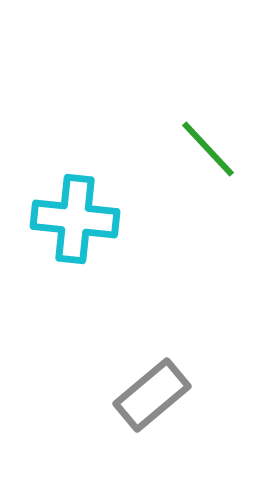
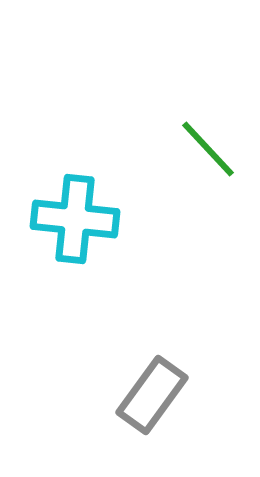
gray rectangle: rotated 14 degrees counterclockwise
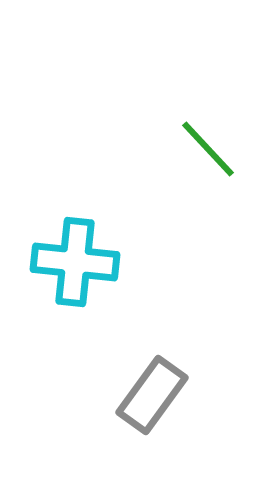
cyan cross: moved 43 px down
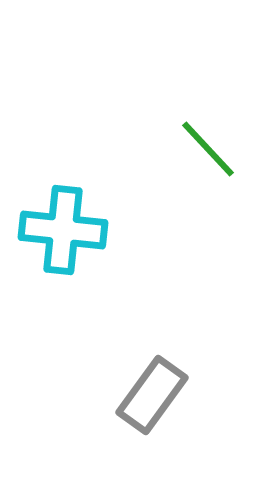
cyan cross: moved 12 px left, 32 px up
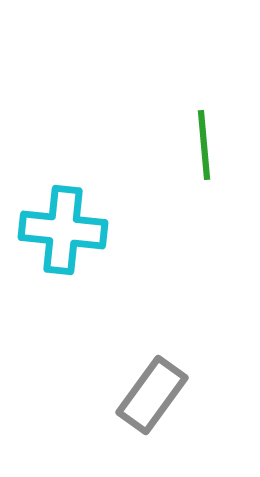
green line: moved 4 px left, 4 px up; rotated 38 degrees clockwise
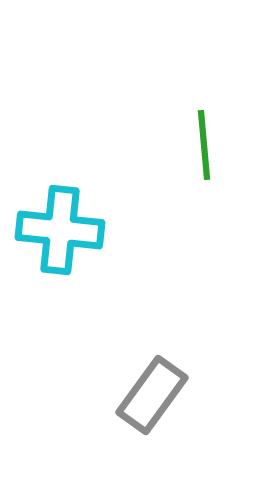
cyan cross: moved 3 px left
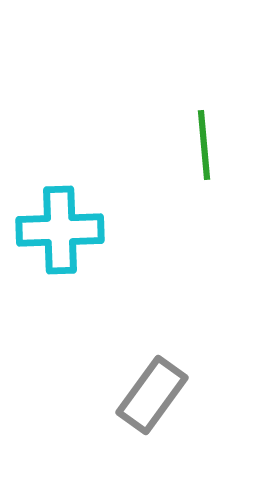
cyan cross: rotated 8 degrees counterclockwise
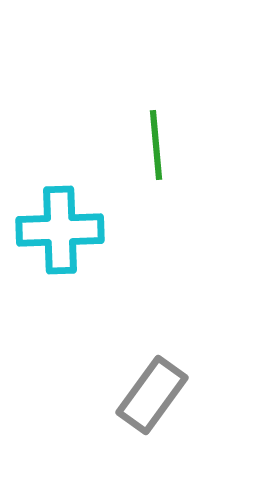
green line: moved 48 px left
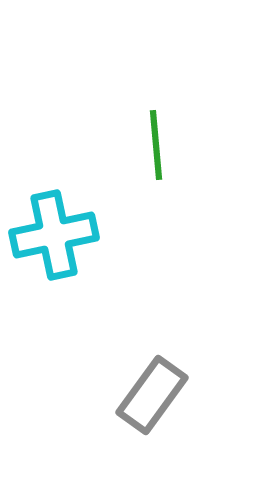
cyan cross: moved 6 px left, 5 px down; rotated 10 degrees counterclockwise
